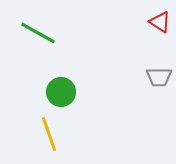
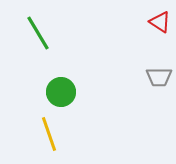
green line: rotated 30 degrees clockwise
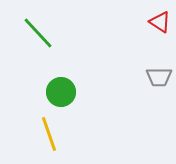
green line: rotated 12 degrees counterclockwise
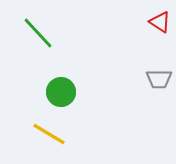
gray trapezoid: moved 2 px down
yellow line: rotated 40 degrees counterclockwise
